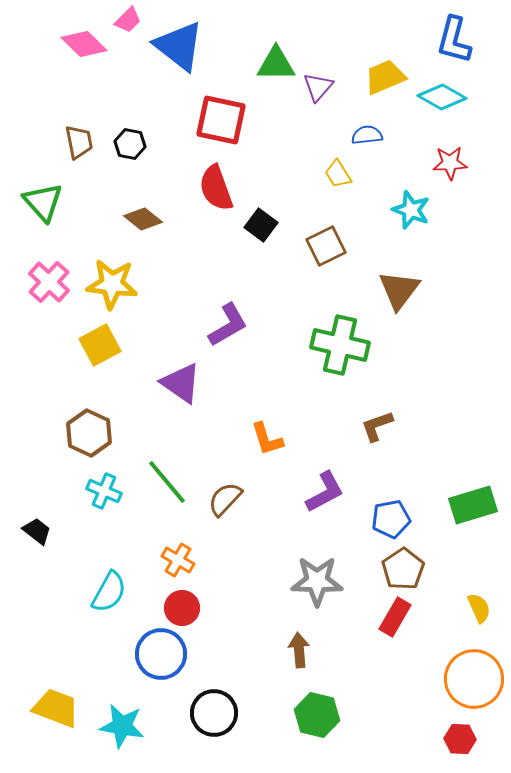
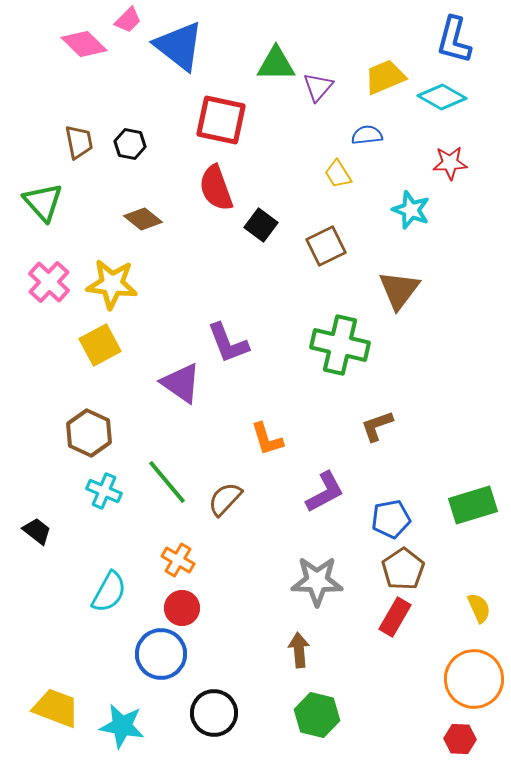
purple L-shape at (228, 325): moved 18 px down; rotated 99 degrees clockwise
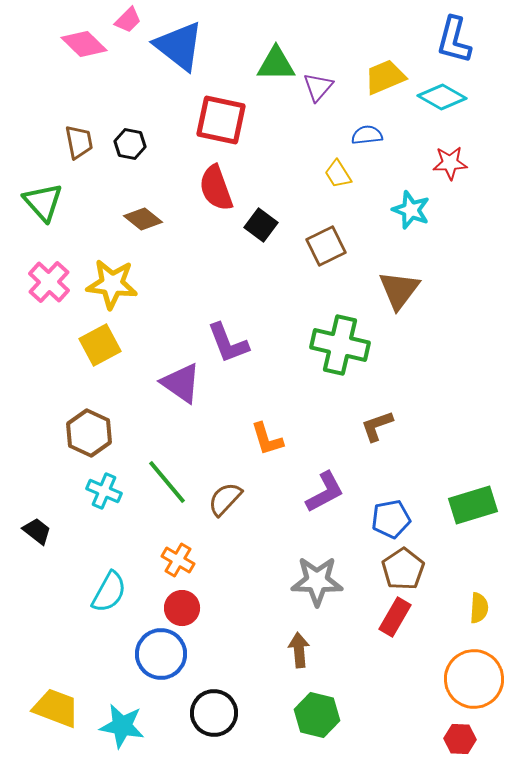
yellow semicircle at (479, 608): rotated 28 degrees clockwise
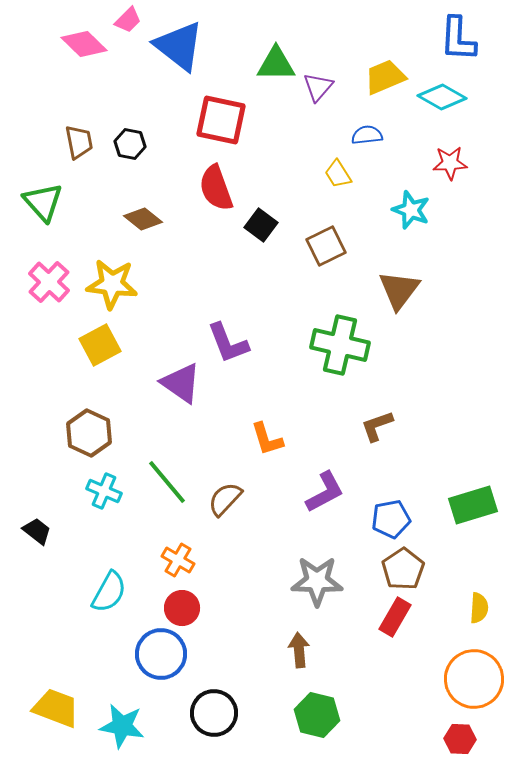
blue L-shape at (454, 40): moved 4 px right, 1 px up; rotated 12 degrees counterclockwise
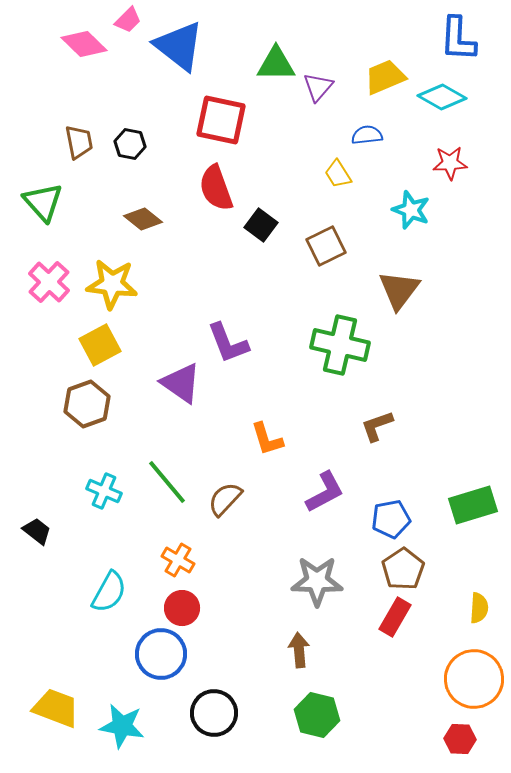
brown hexagon at (89, 433): moved 2 px left, 29 px up; rotated 15 degrees clockwise
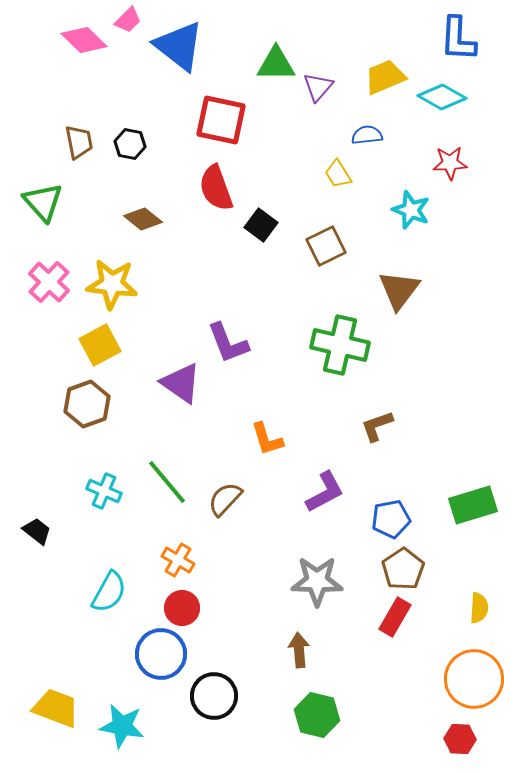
pink diamond at (84, 44): moved 4 px up
black circle at (214, 713): moved 17 px up
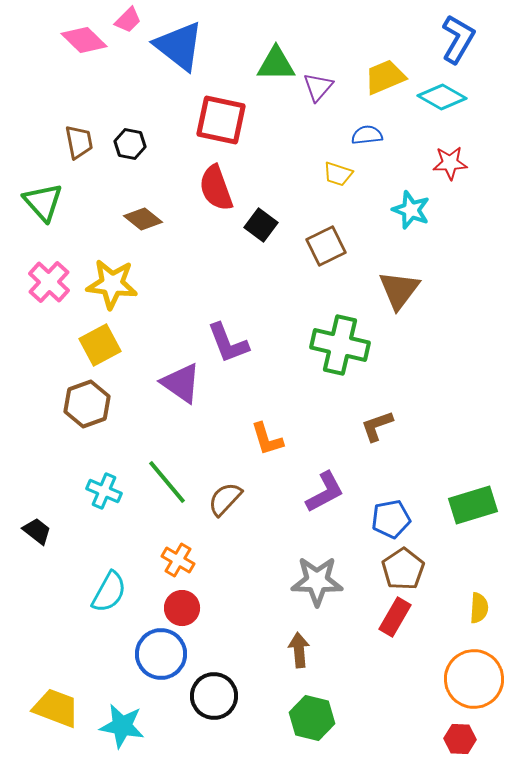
blue L-shape at (458, 39): rotated 153 degrees counterclockwise
yellow trapezoid at (338, 174): rotated 40 degrees counterclockwise
green hexagon at (317, 715): moved 5 px left, 3 px down
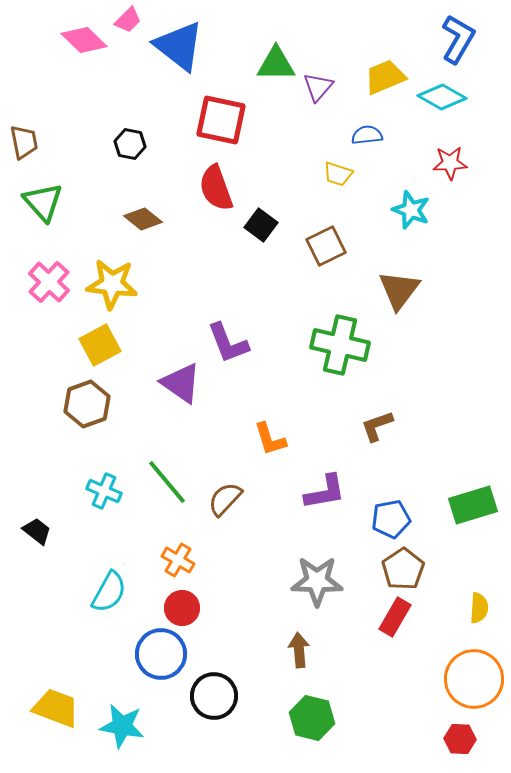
brown trapezoid at (79, 142): moved 55 px left
orange L-shape at (267, 439): moved 3 px right
purple L-shape at (325, 492): rotated 18 degrees clockwise
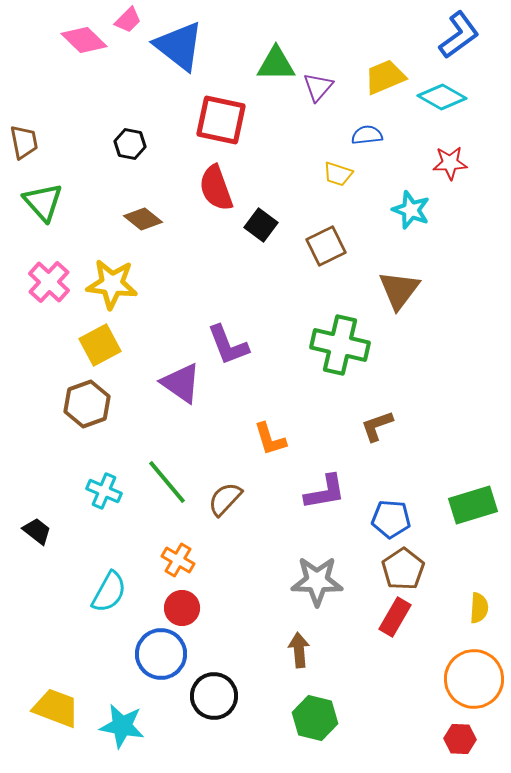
blue L-shape at (458, 39): moved 1 px right, 4 px up; rotated 24 degrees clockwise
purple L-shape at (228, 343): moved 2 px down
blue pentagon at (391, 519): rotated 15 degrees clockwise
green hexagon at (312, 718): moved 3 px right
